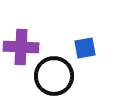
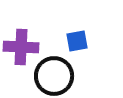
blue square: moved 8 px left, 7 px up
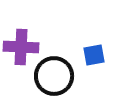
blue square: moved 17 px right, 14 px down
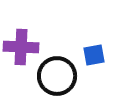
black circle: moved 3 px right
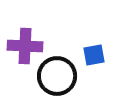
purple cross: moved 4 px right, 1 px up
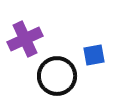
purple cross: moved 7 px up; rotated 28 degrees counterclockwise
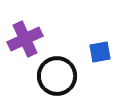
blue square: moved 6 px right, 3 px up
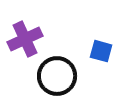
blue square: moved 1 px right, 1 px up; rotated 25 degrees clockwise
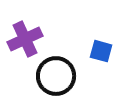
black circle: moved 1 px left
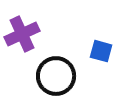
purple cross: moved 3 px left, 5 px up
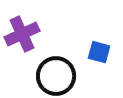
blue square: moved 2 px left, 1 px down
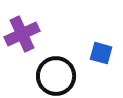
blue square: moved 2 px right, 1 px down
